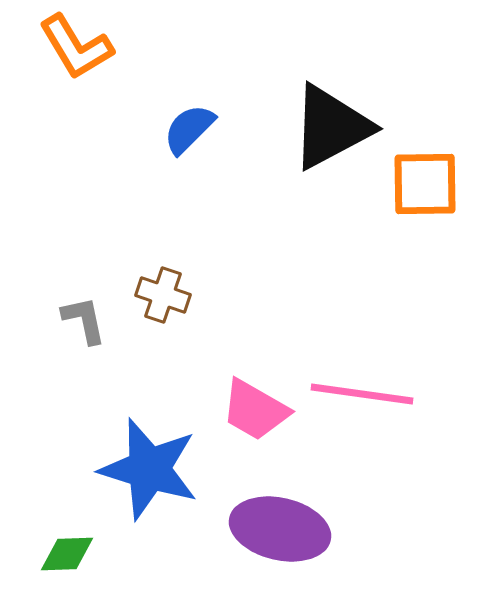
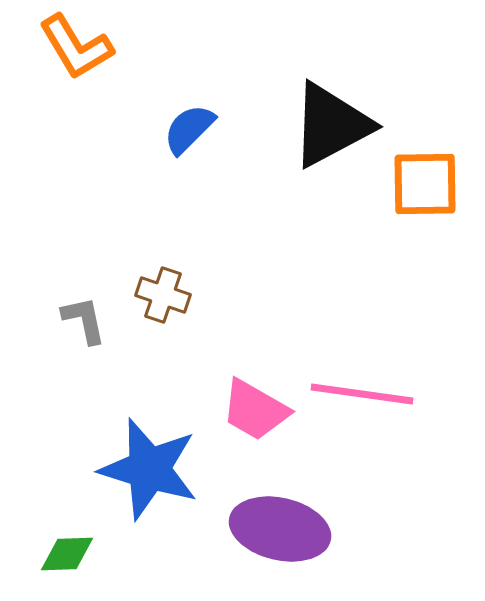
black triangle: moved 2 px up
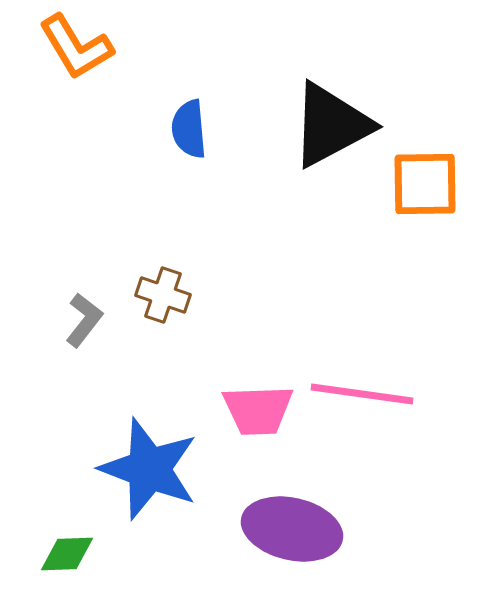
blue semicircle: rotated 50 degrees counterclockwise
gray L-shape: rotated 50 degrees clockwise
pink trapezoid: moved 3 px right; rotated 32 degrees counterclockwise
blue star: rotated 4 degrees clockwise
purple ellipse: moved 12 px right
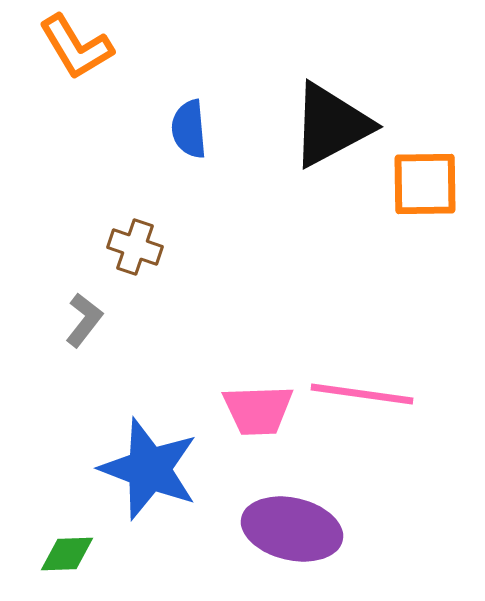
brown cross: moved 28 px left, 48 px up
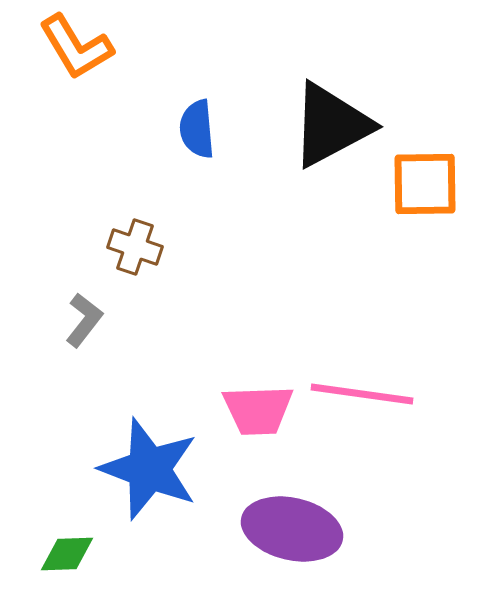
blue semicircle: moved 8 px right
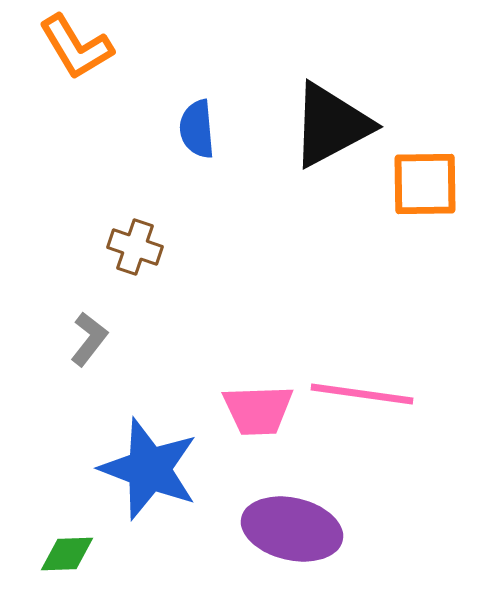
gray L-shape: moved 5 px right, 19 px down
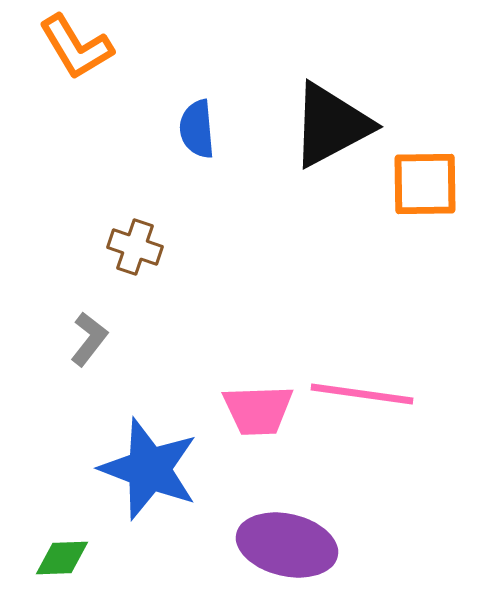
purple ellipse: moved 5 px left, 16 px down
green diamond: moved 5 px left, 4 px down
